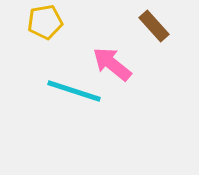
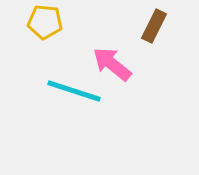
yellow pentagon: rotated 16 degrees clockwise
brown rectangle: rotated 68 degrees clockwise
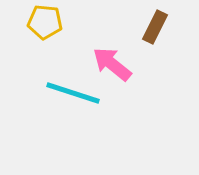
brown rectangle: moved 1 px right, 1 px down
cyan line: moved 1 px left, 2 px down
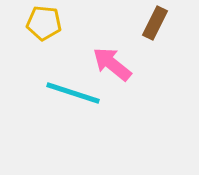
yellow pentagon: moved 1 px left, 1 px down
brown rectangle: moved 4 px up
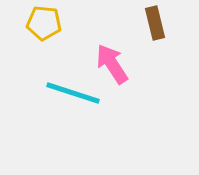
brown rectangle: rotated 40 degrees counterclockwise
pink arrow: rotated 18 degrees clockwise
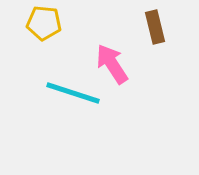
brown rectangle: moved 4 px down
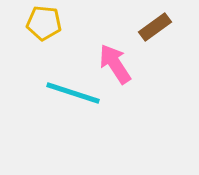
brown rectangle: rotated 68 degrees clockwise
pink arrow: moved 3 px right
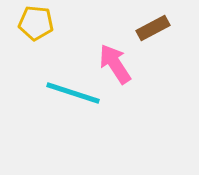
yellow pentagon: moved 8 px left
brown rectangle: moved 2 px left, 1 px down; rotated 8 degrees clockwise
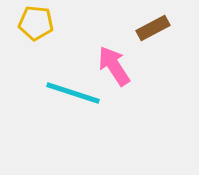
pink arrow: moved 1 px left, 2 px down
